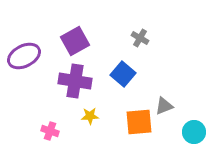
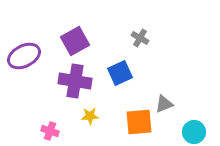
blue square: moved 3 px left, 1 px up; rotated 25 degrees clockwise
gray triangle: moved 2 px up
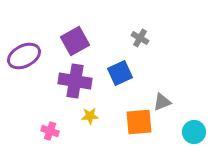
gray triangle: moved 2 px left, 2 px up
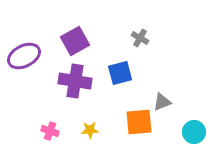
blue square: rotated 10 degrees clockwise
yellow star: moved 14 px down
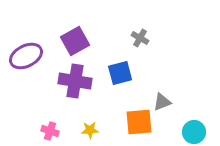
purple ellipse: moved 2 px right
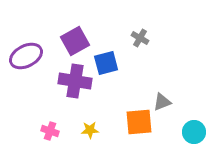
blue square: moved 14 px left, 10 px up
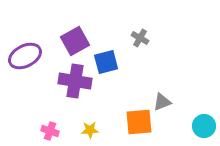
purple ellipse: moved 1 px left
blue square: moved 1 px up
cyan circle: moved 10 px right, 6 px up
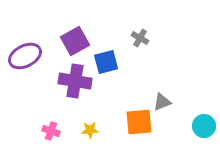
pink cross: moved 1 px right
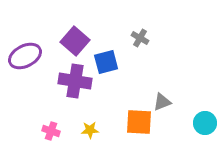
purple square: rotated 20 degrees counterclockwise
orange square: rotated 8 degrees clockwise
cyan circle: moved 1 px right, 3 px up
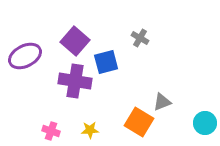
orange square: rotated 28 degrees clockwise
